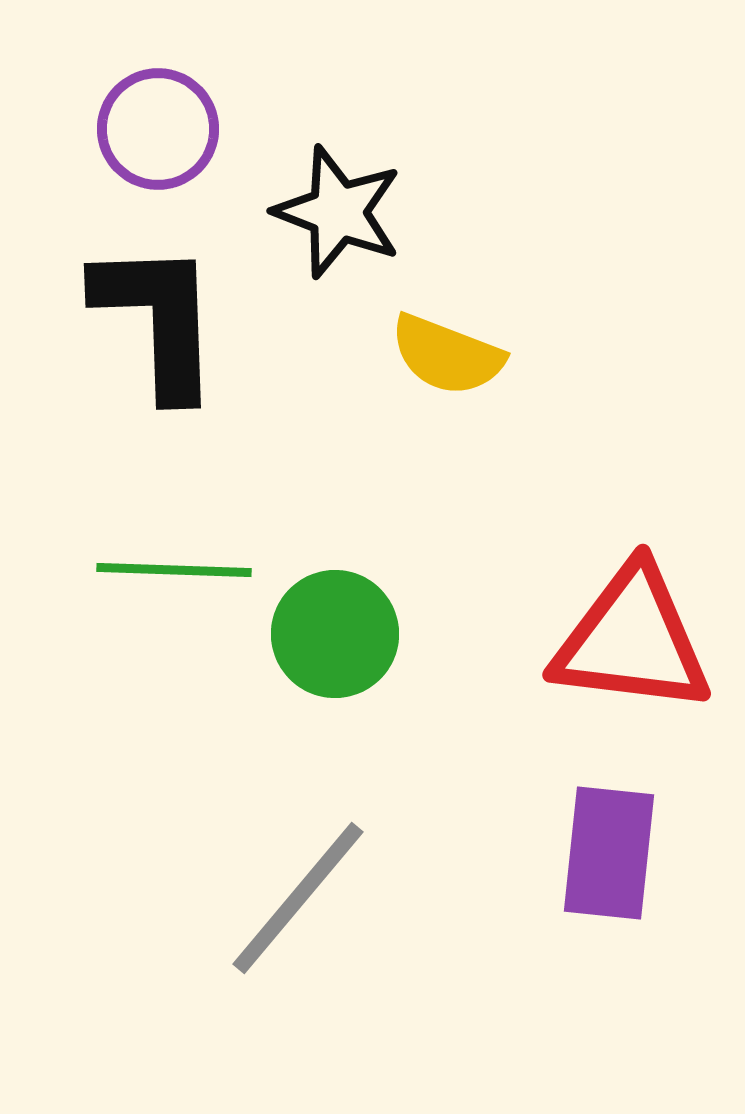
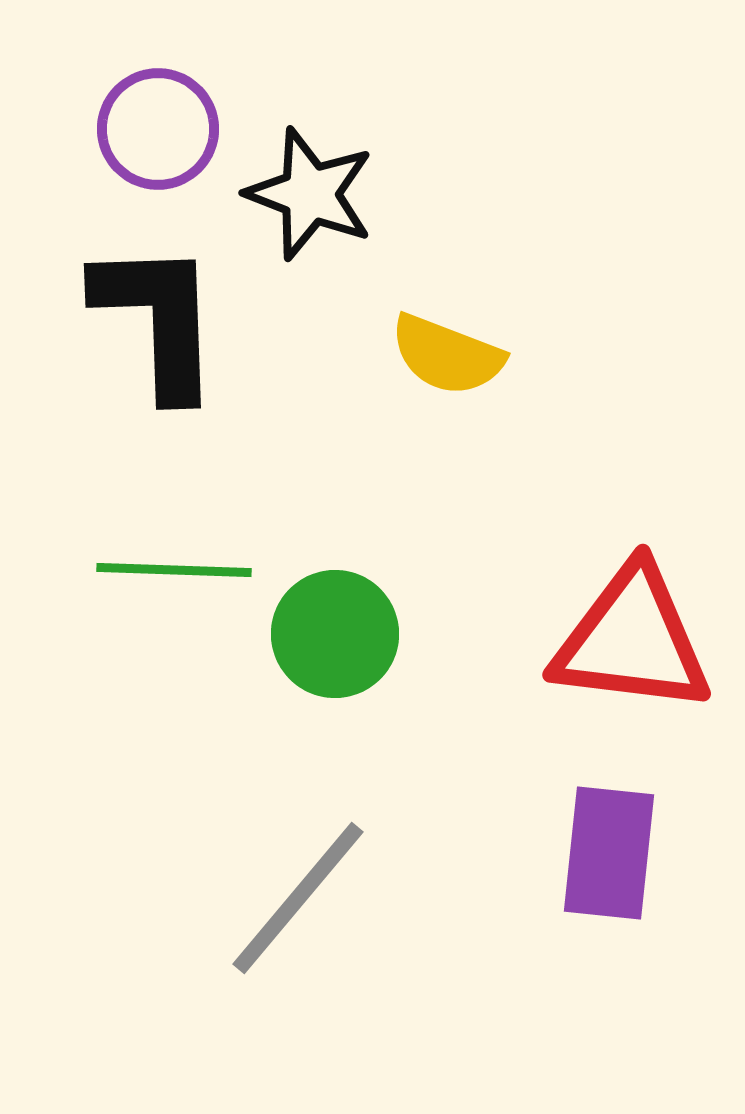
black star: moved 28 px left, 18 px up
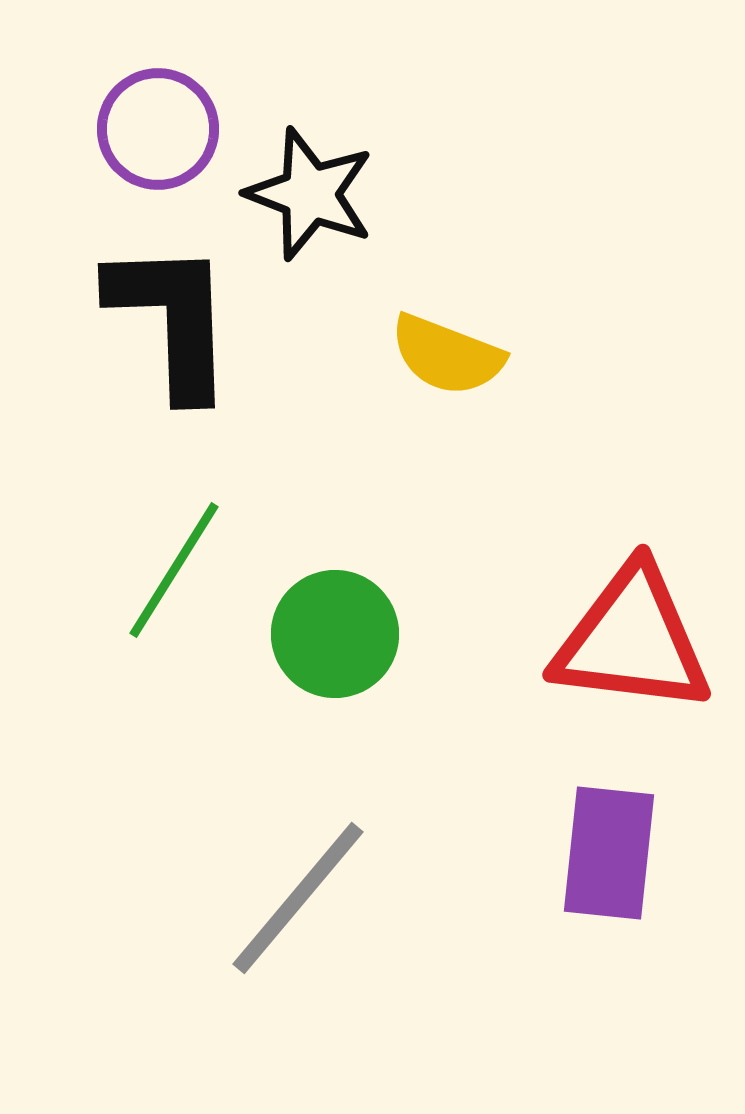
black L-shape: moved 14 px right
green line: rotated 60 degrees counterclockwise
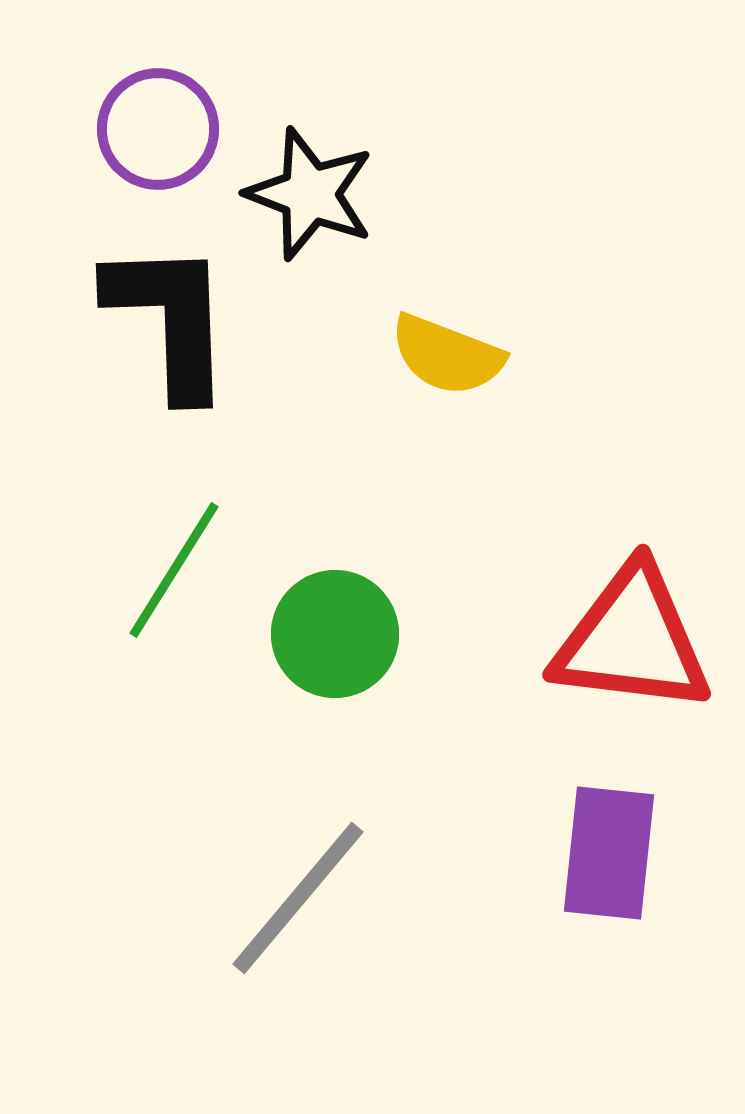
black L-shape: moved 2 px left
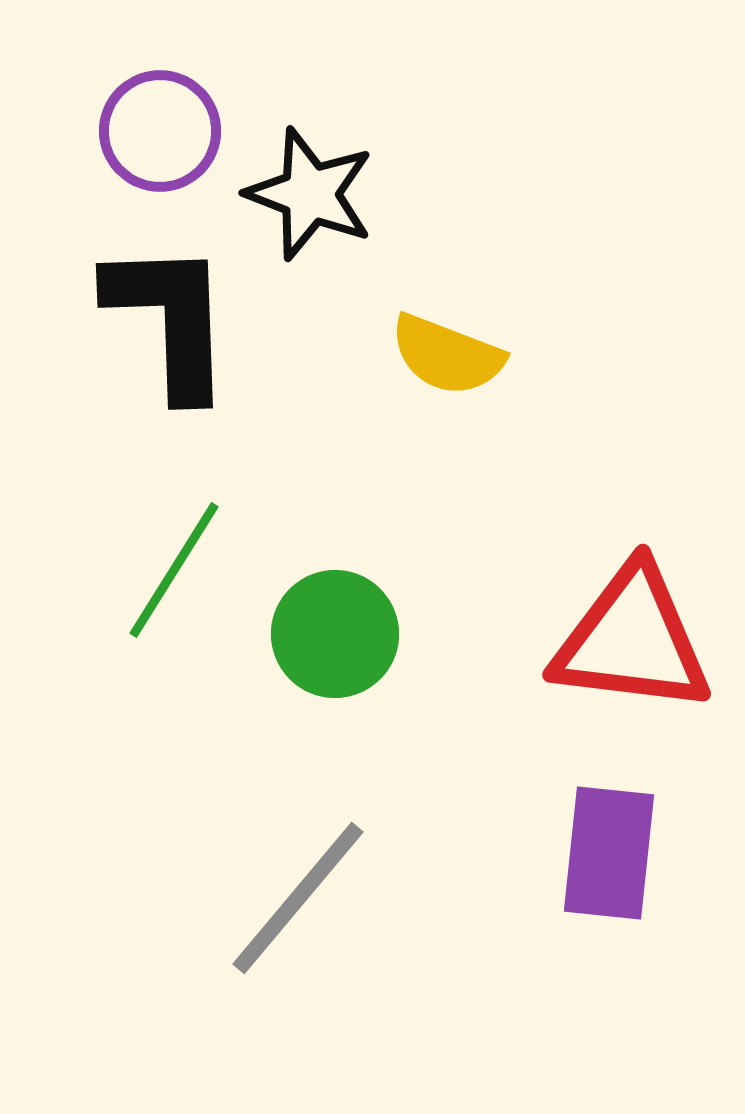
purple circle: moved 2 px right, 2 px down
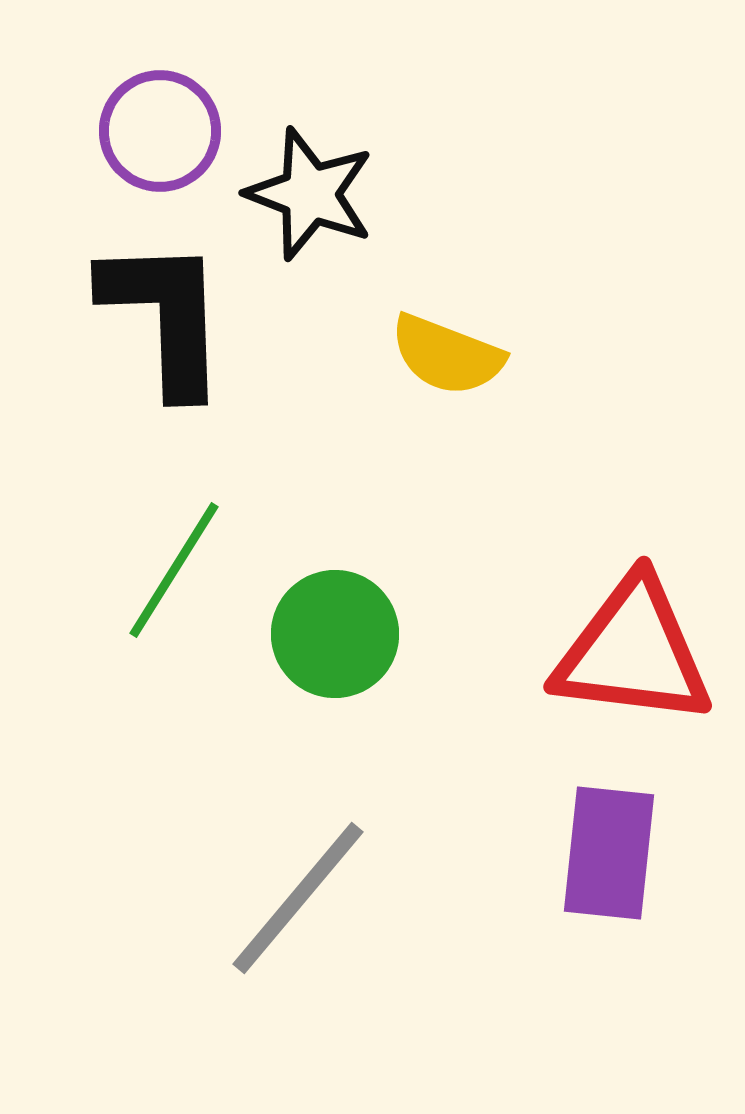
black L-shape: moved 5 px left, 3 px up
red triangle: moved 1 px right, 12 px down
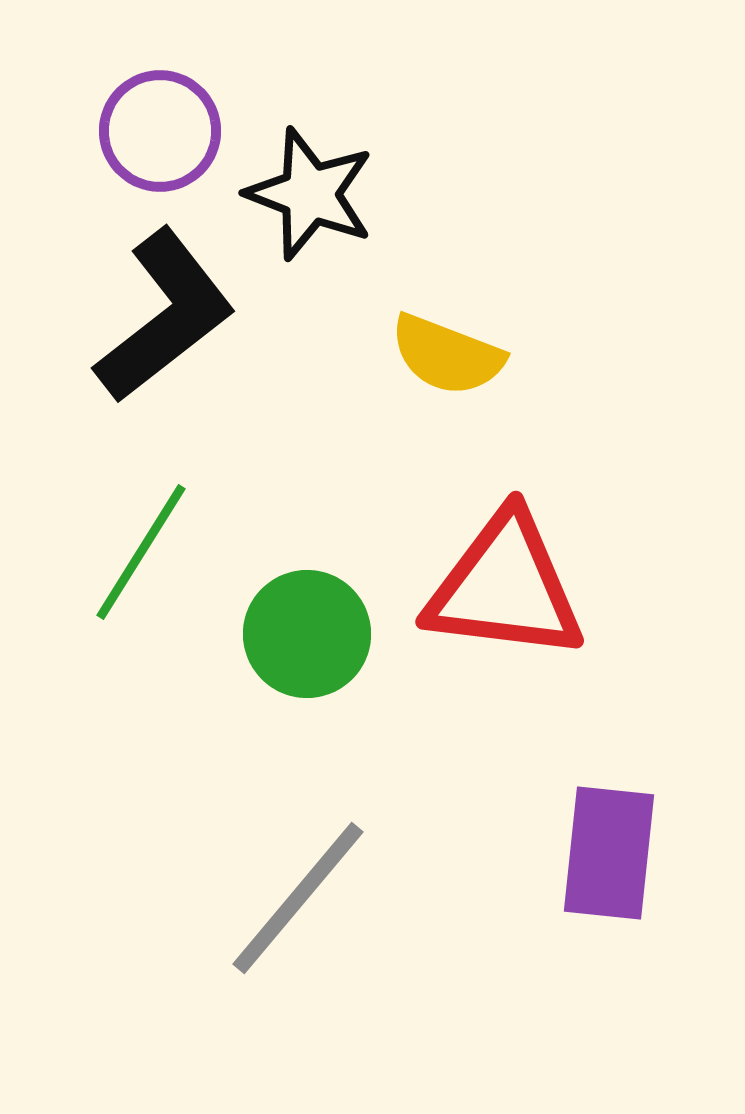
black L-shape: rotated 54 degrees clockwise
green line: moved 33 px left, 18 px up
green circle: moved 28 px left
red triangle: moved 128 px left, 65 px up
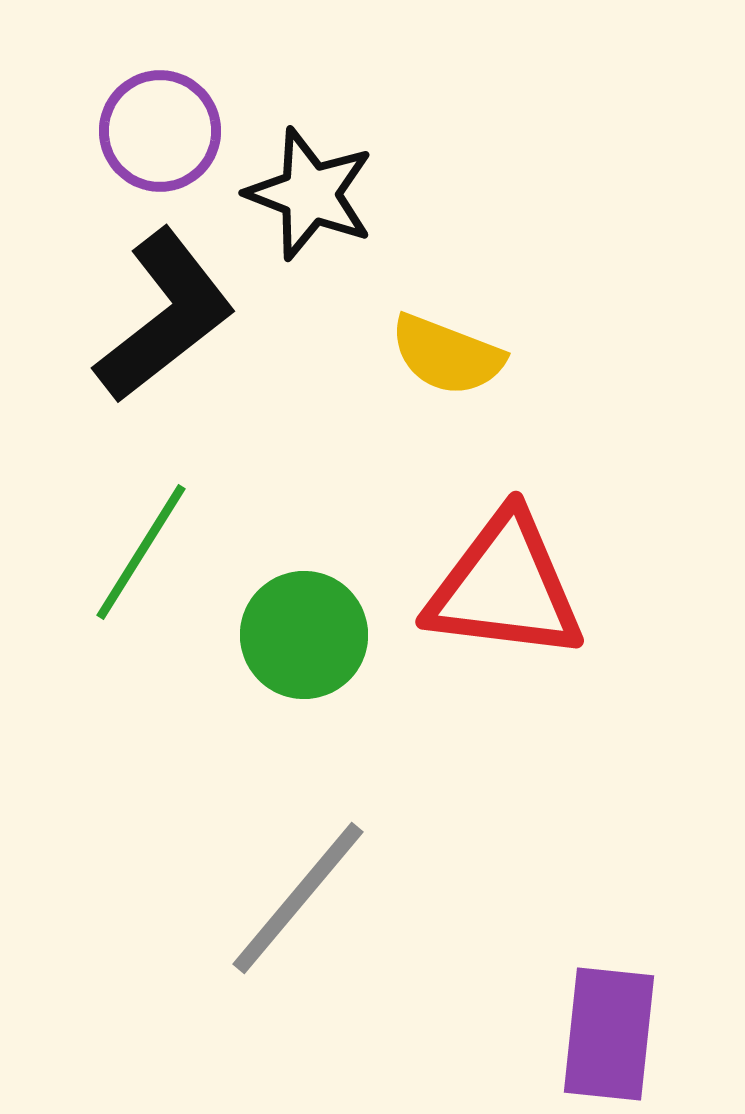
green circle: moved 3 px left, 1 px down
purple rectangle: moved 181 px down
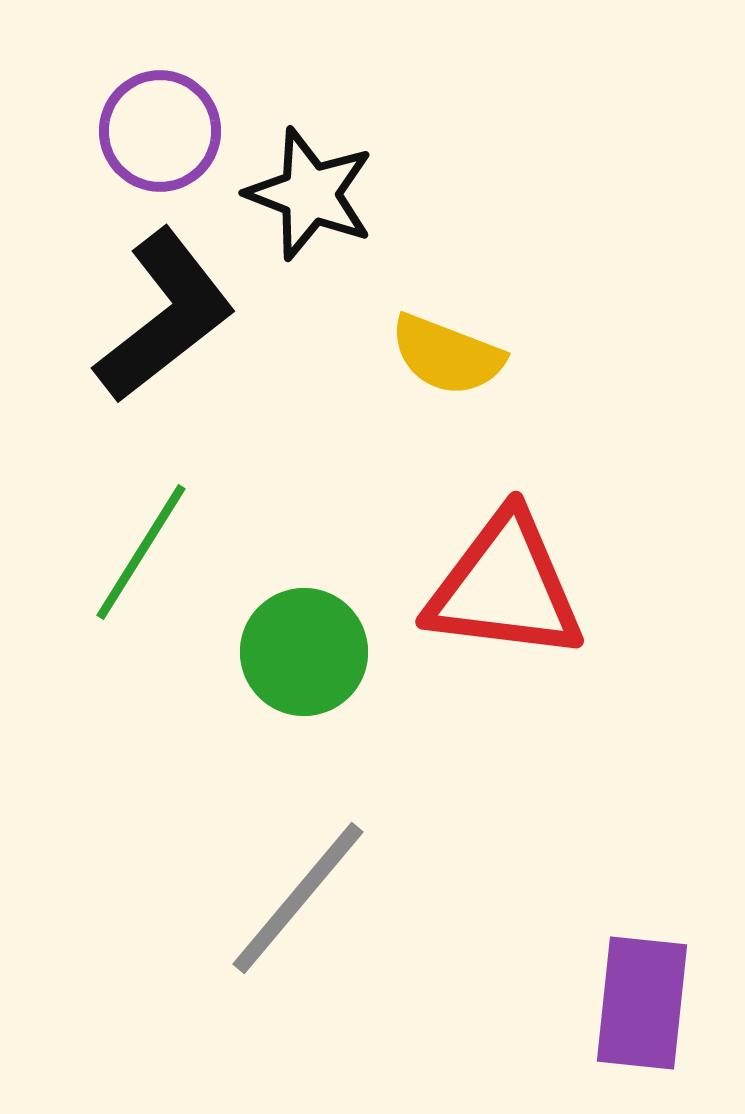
green circle: moved 17 px down
purple rectangle: moved 33 px right, 31 px up
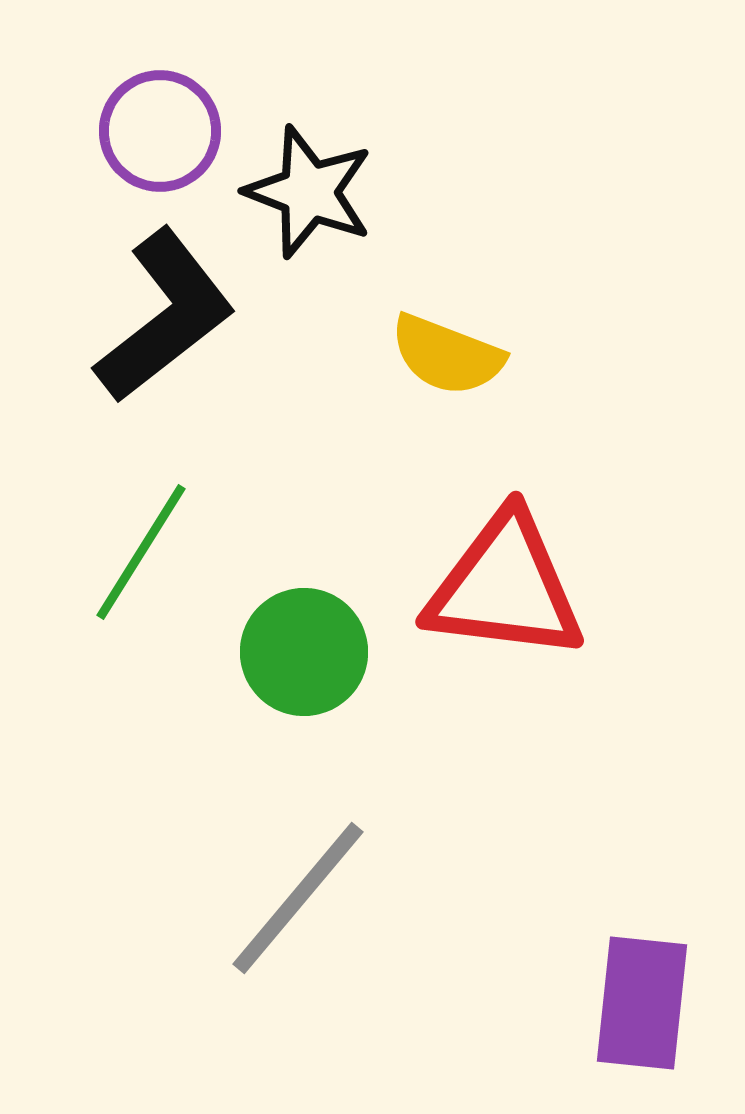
black star: moved 1 px left, 2 px up
